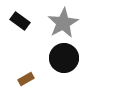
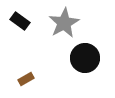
gray star: moved 1 px right
black circle: moved 21 px right
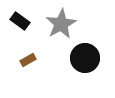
gray star: moved 3 px left, 1 px down
brown rectangle: moved 2 px right, 19 px up
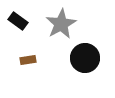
black rectangle: moved 2 px left
brown rectangle: rotated 21 degrees clockwise
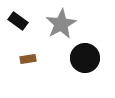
brown rectangle: moved 1 px up
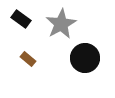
black rectangle: moved 3 px right, 2 px up
brown rectangle: rotated 49 degrees clockwise
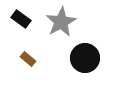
gray star: moved 2 px up
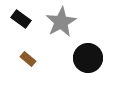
black circle: moved 3 px right
